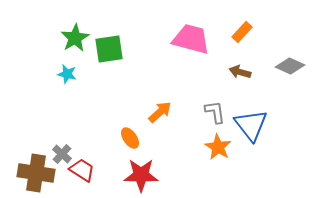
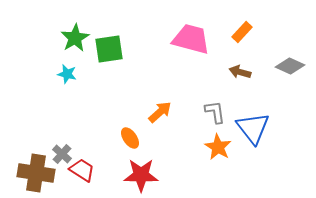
blue triangle: moved 2 px right, 3 px down
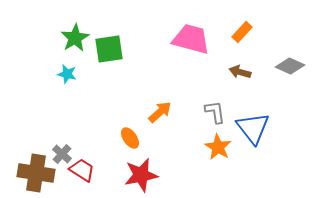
red star: rotated 12 degrees counterclockwise
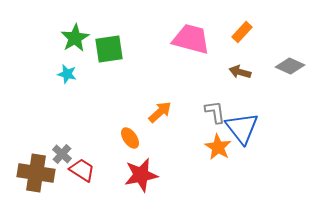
blue triangle: moved 11 px left
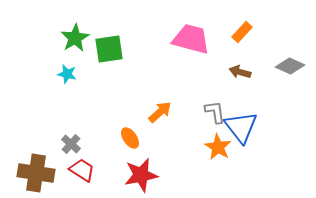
blue triangle: moved 1 px left, 1 px up
gray cross: moved 9 px right, 10 px up
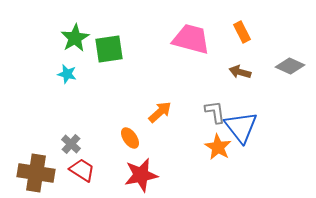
orange rectangle: rotated 70 degrees counterclockwise
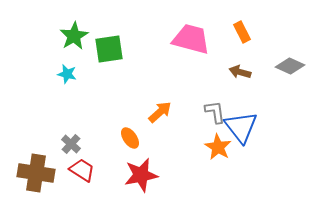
green star: moved 1 px left, 2 px up
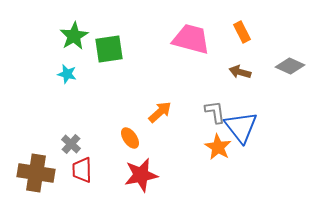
red trapezoid: rotated 124 degrees counterclockwise
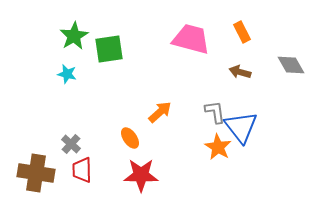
gray diamond: moved 1 px right, 1 px up; rotated 36 degrees clockwise
red star: rotated 12 degrees clockwise
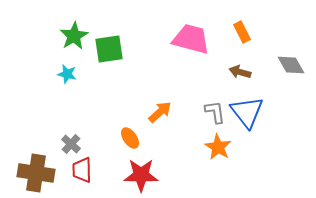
blue triangle: moved 6 px right, 15 px up
